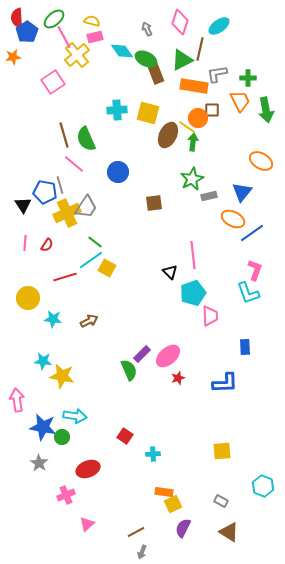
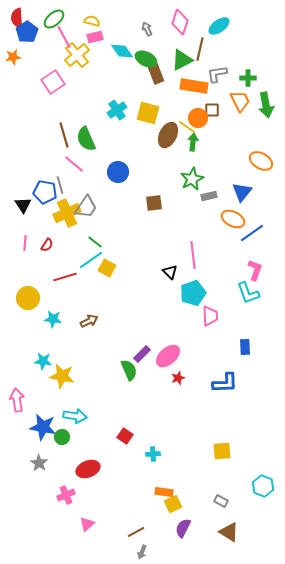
cyan cross at (117, 110): rotated 30 degrees counterclockwise
green arrow at (266, 110): moved 5 px up
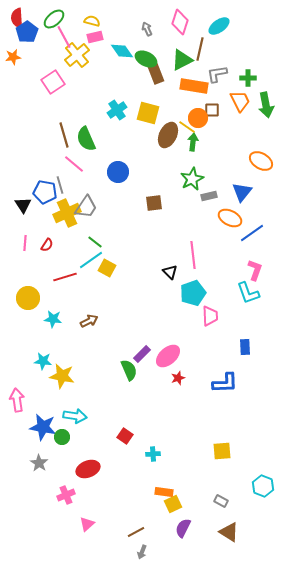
orange ellipse at (233, 219): moved 3 px left, 1 px up
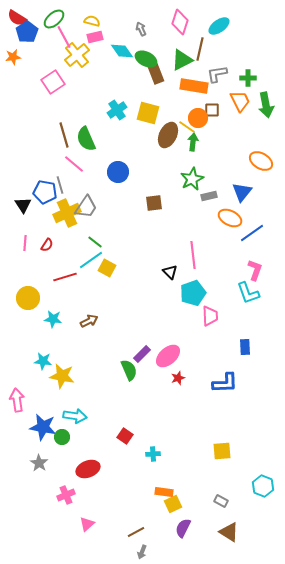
red semicircle at (17, 18): rotated 54 degrees counterclockwise
gray arrow at (147, 29): moved 6 px left
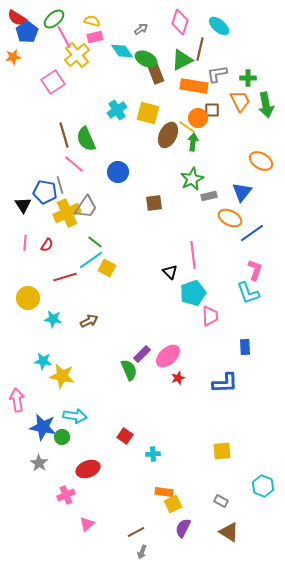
cyan ellipse at (219, 26): rotated 75 degrees clockwise
gray arrow at (141, 29): rotated 80 degrees clockwise
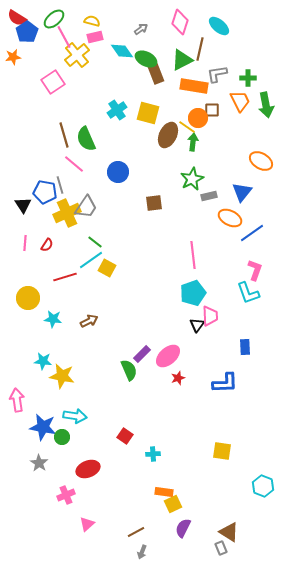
black triangle at (170, 272): moved 27 px right, 53 px down; rotated 21 degrees clockwise
yellow square at (222, 451): rotated 12 degrees clockwise
gray rectangle at (221, 501): moved 47 px down; rotated 40 degrees clockwise
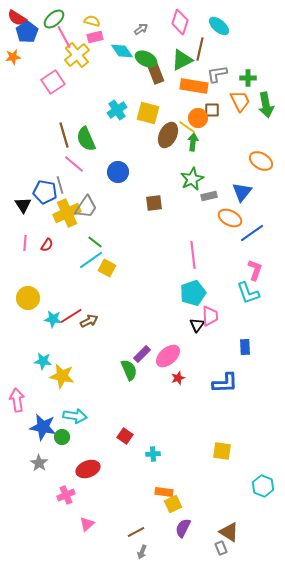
red line at (65, 277): moved 6 px right, 39 px down; rotated 15 degrees counterclockwise
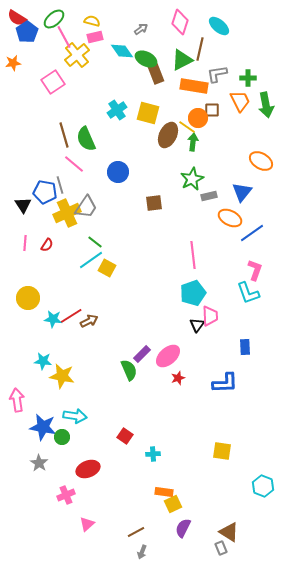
orange star at (13, 57): moved 6 px down
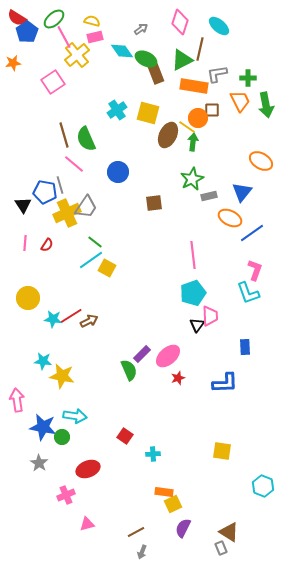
pink triangle at (87, 524): rotated 28 degrees clockwise
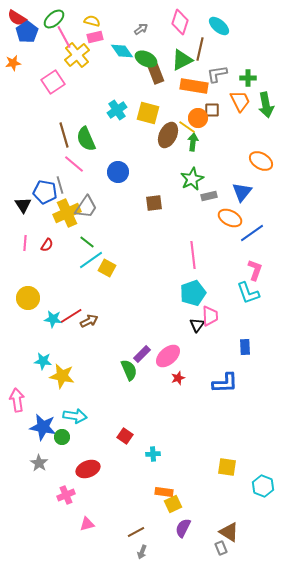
green line at (95, 242): moved 8 px left
yellow square at (222, 451): moved 5 px right, 16 px down
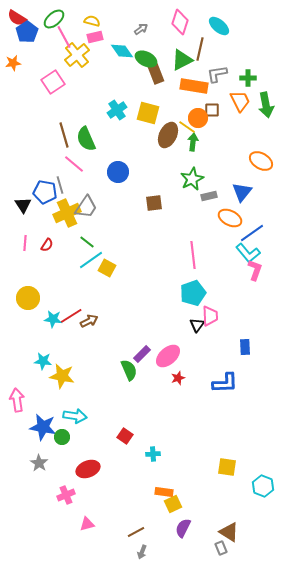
cyan L-shape at (248, 293): moved 40 px up; rotated 20 degrees counterclockwise
